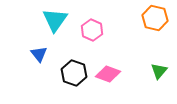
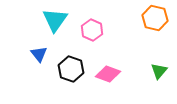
black hexagon: moved 3 px left, 4 px up
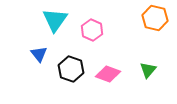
green triangle: moved 11 px left, 1 px up
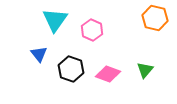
green triangle: moved 3 px left
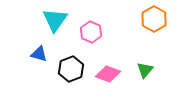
orange hexagon: moved 1 px left, 1 px down; rotated 15 degrees clockwise
pink hexagon: moved 1 px left, 2 px down
blue triangle: rotated 36 degrees counterclockwise
black hexagon: rotated 20 degrees clockwise
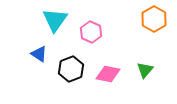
blue triangle: rotated 18 degrees clockwise
pink diamond: rotated 10 degrees counterclockwise
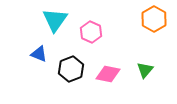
blue triangle: rotated 12 degrees counterclockwise
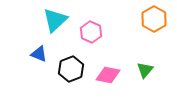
cyan triangle: rotated 12 degrees clockwise
pink diamond: moved 1 px down
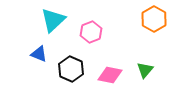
cyan triangle: moved 2 px left
pink hexagon: rotated 15 degrees clockwise
black hexagon: rotated 15 degrees counterclockwise
pink diamond: moved 2 px right
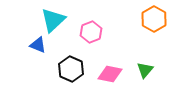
blue triangle: moved 1 px left, 9 px up
pink diamond: moved 1 px up
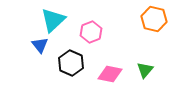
orange hexagon: rotated 15 degrees counterclockwise
blue triangle: moved 2 px right; rotated 30 degrees clockwise
black hexagon: moved 6 px up
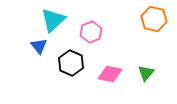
blue triangle: moved 1 px left, 1 px down
green triangle: moved 1 px right, 3 px down
